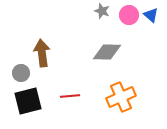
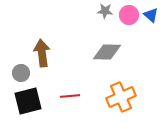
gray star: moved 3 px right; rotated 14 degrees counterclockwise
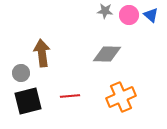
gray diamond: moved 2 px down
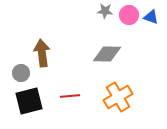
blue triangle: moved 2 px down; rotated 21 degrees counterclockwise
orange cross: moved 3 px left; rotated 8 degrees counterclockwise
black square: moved 1 px right
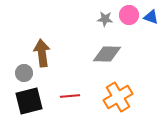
gray star: moved 8 px down
gray circle: moved 3 px right
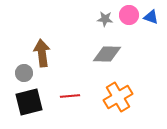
black square: moved 1 px down
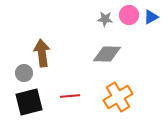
blue triangle: rotated 49 degrees counterclockwise
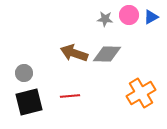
brown arrow: moved 32 px right; rotated 64 degrees counterclockwise
orange cross: moved 23 px right, 4 px up
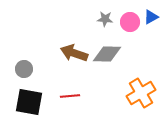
pink circle: moved 1 px right, 7 px down
gray circle: moved 4 px up
black square: rotated 24 degrees clockwise
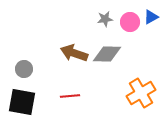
gray star: rotated 14 degrees counterclockwise
black square: moved 7 px left
